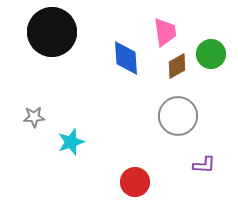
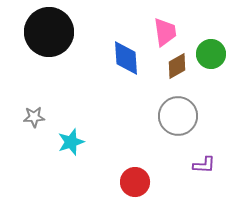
black circle: moved 3 px left
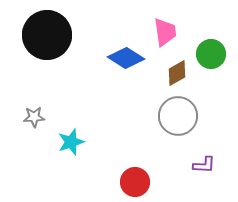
black circle: moved 2 px left, 3 px down
blue diamond: rotated 54 degrees counterclockwise
brown diamond: moved 7 px down
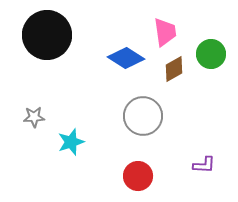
brown diamond: moved 3 px left, 4 px up
gray circle: moved 35 px left
red circle: moved 3 px right, 6 px up
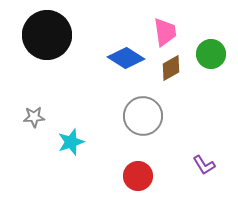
brown diamond: moved 3 px left, 1 px up
purple L-shape: rotated 55 degrees clockwise
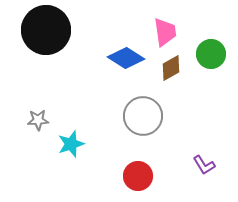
black circle: moved 1 px left, 5 px up
gray star: moved 4 px right, 3 px down
cyan star: moved 2 px down
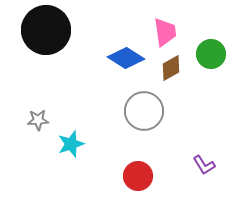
gray circle: moved 1 px right, 5 px up
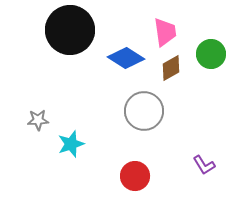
black circle: moved 24 px right
red circle: moved 3 px left
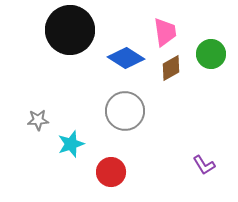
gray circle: moved 19 px left
red circle: moved 24 px left, 4 px up
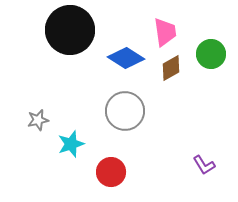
gray star: rotated 10 degrees counterclockwise
